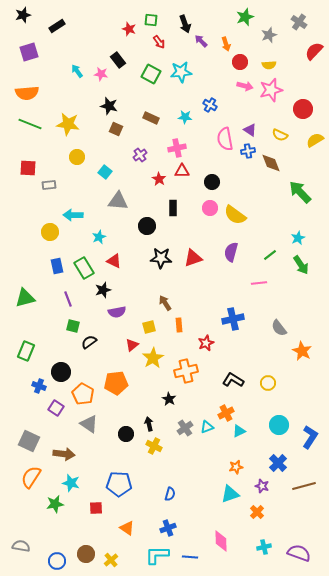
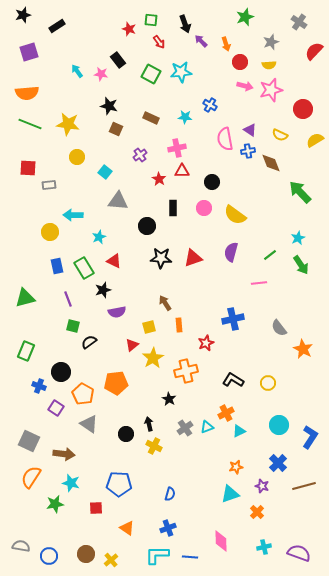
gray star at (269, 35): moved 2 px right, 7 px down
pink circle at (210, 208): moved 6 px left
orange star at (302, 351): moved 1 px right, 2 px up
blue circle at (57, 561): moved 8 px left, 5 px up
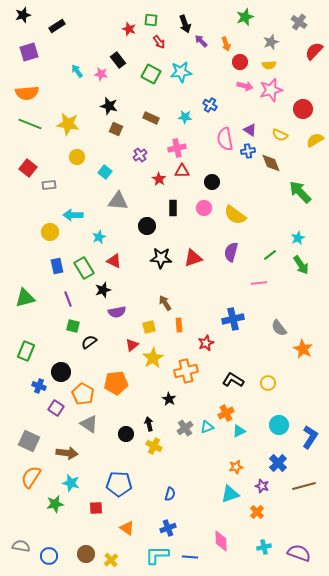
red square at (28, 168): rotated 36 degrees clockwise
brown arrow at (64, 454): moved 3 px right, 1 px up
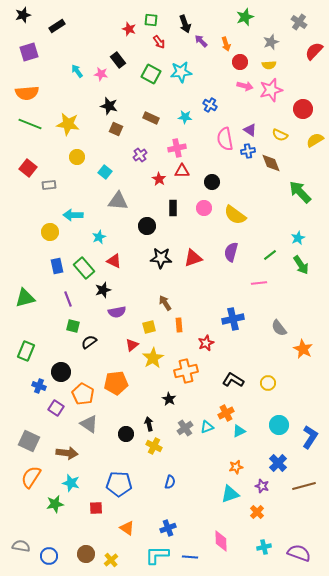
green rectangle at (84, 268): rotated 10 degrees counterclockwise
blue semicircle at (170, 494): moved 12 px up
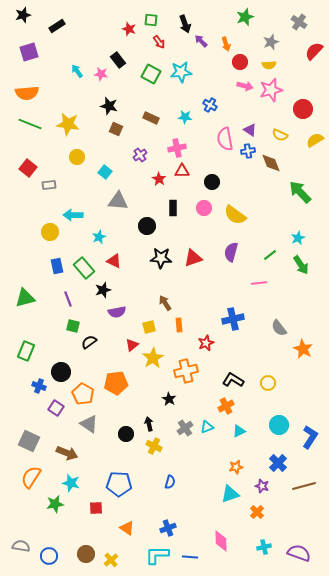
orange cross at (226, 413): moved 7 px up
brown arrow at (67, 453): rotated 15 degrees clockwise
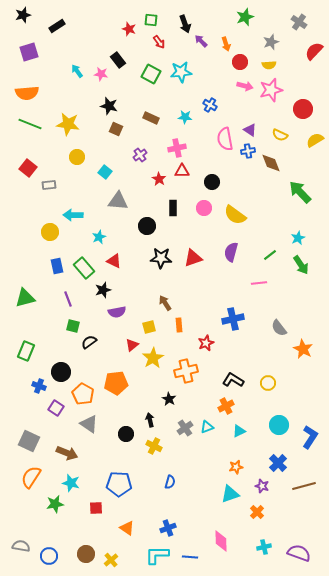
black arrow at (149, 424): moved 1 px right, 4 px up
